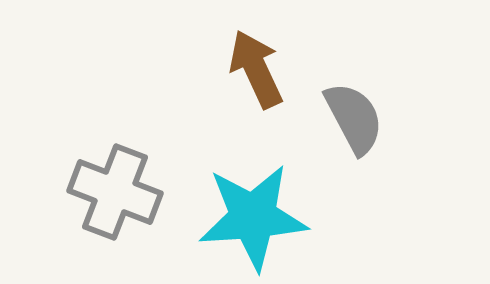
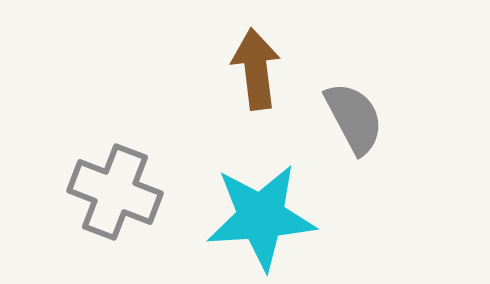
brown arrow: rotated 18 degrees clockwise
cyan star: moved 8 px right
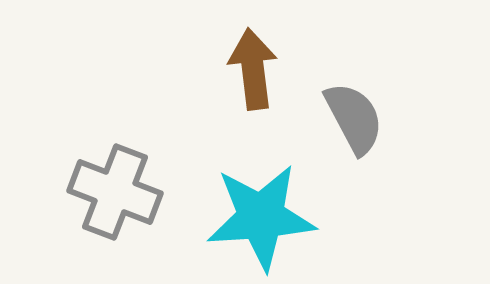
brown arrow: moved 3 px left
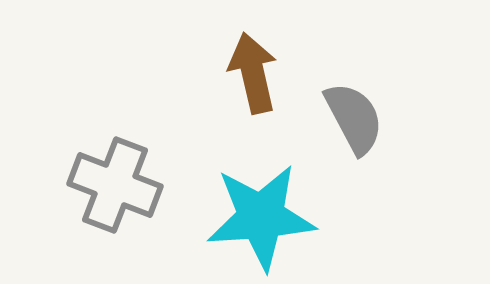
brown arrow: moved 4 px down; rotated 6 degrees counterclockwise
gray cross: moved 7 px up
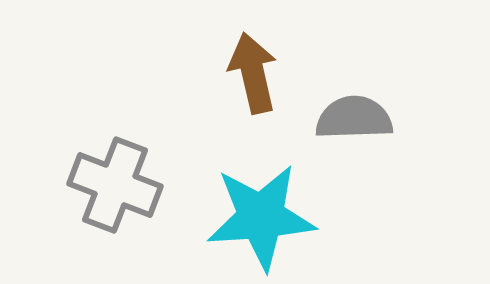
gray semicircle: rotated 64 degrees counterclockwise
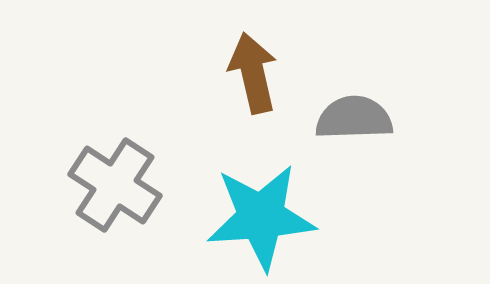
gray cross: rotated 12 degrees clockwise
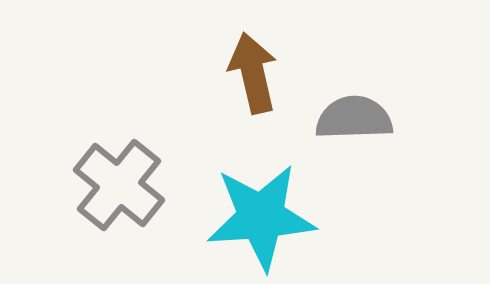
gray cross: moved 4 px right; rotated 6 degrees clockwise
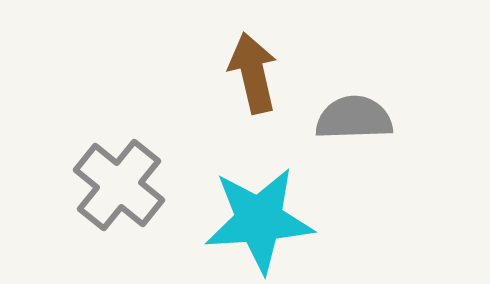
cyan star: moved 2 px left, 3 px down
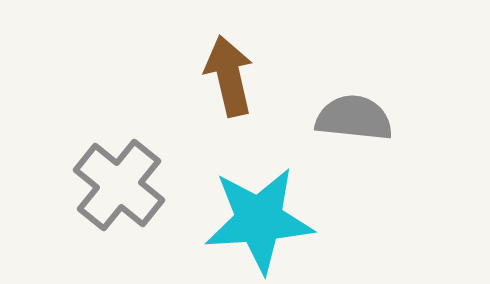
brown arrow: moved 24 px left, 3 px down
gray semicircle: rotated 8 degrees clockwise
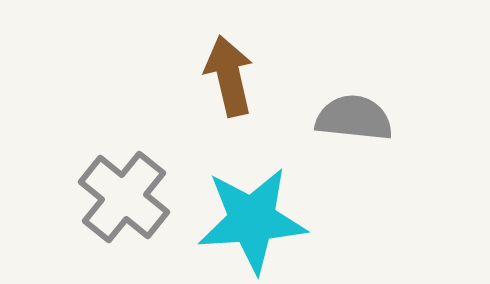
gray cross: moved 5 px right, 12 px down
cyan star: moved 7 px left
